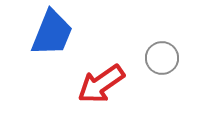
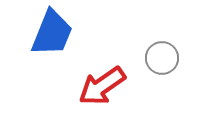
red arrow: moved 1 px right, 2 px down
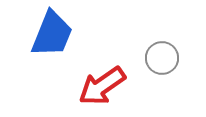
blue trapezoid: moved 1 px down
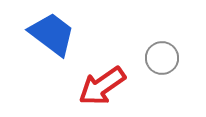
blue trapezoid: rotated 75 degrees counterclockwise
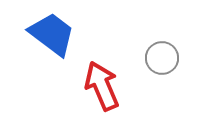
red arrow: rotated 102 degrees clockwise
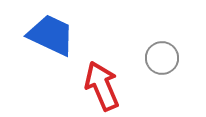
blue trapezoid: moved 1 px left, 1 px down; rotated 12 degrees counterclockwise
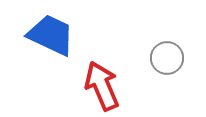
gray circle: moved 5 px right
